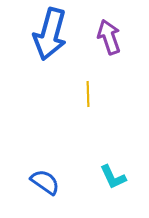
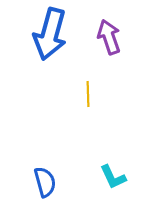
blue semicircle: rotated 40 degrees clockwise
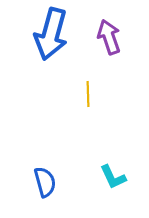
blue arrow: moved 1 px right
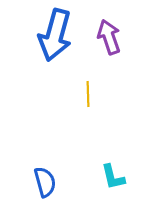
blue arrow: moved 4 px right, 1 px down
cyan L-shape: rotated 12 degrees clockwise
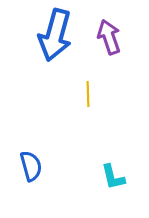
blue semicircle: moved 14 px left, 16 px up
